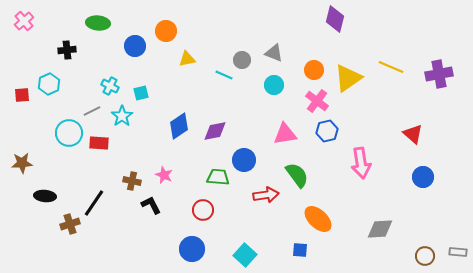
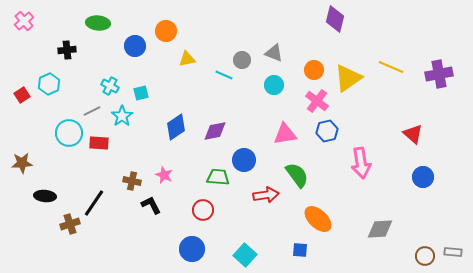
red square at (22, 95): rotated 28 degrees counterclockwise
blue diamond at (179, 126): moved 3 px left, 1 px down
gray rectangle at (458, 252): moved 5 px left
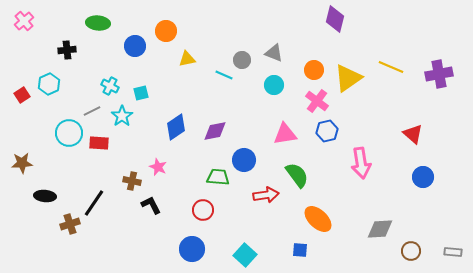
pink star at (164, 175): moved 6 px left, 8 px up
brown circle at (425, 256): moved 14 px left, 5 px up
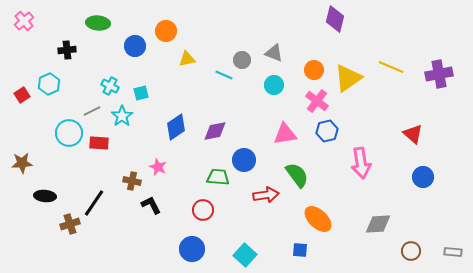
gray diamond at (380, 229): moved 2 px left, 5 px up
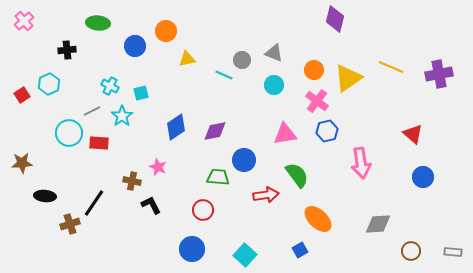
blue square at (300, 250): rotated 35 degrees counterclockwise
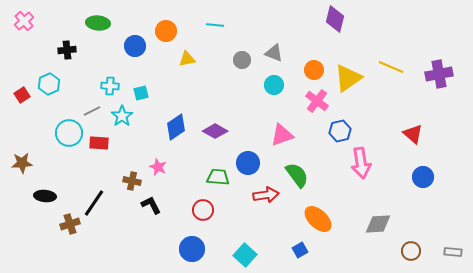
cyan line at (224, 75): moved 9 px left, 50 px up; rotated 18 degrees counterclockwise
cyan cross at (110, 86): rotated 24 degrees counterclockwise
purple diamond at (215, 131): rotated 40 degrees clockwise
blue hexagon at (327, 131): moved 13 px right
pink triangle at (285, 134): moved 3 px left, 1 px down; rotated 10 degrees counterclockwise
blue circle at (244, 160): moved 4 px right, 3 px down
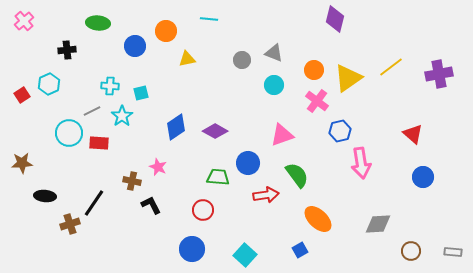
cyan line at (215, 25): moved 6 px left, 6 px up
yellow line at (391, 67): rotated 60 degrees counterclockwise
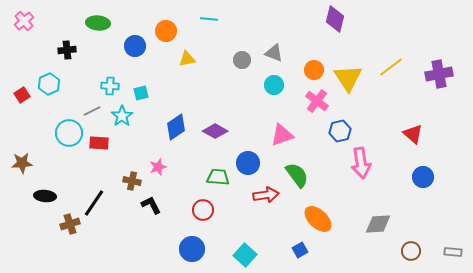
yellow triangle at (348, 78): rotated 28 degrees counterclockwise
pink star at (158, 167): rotated 30 degrees clockwise
